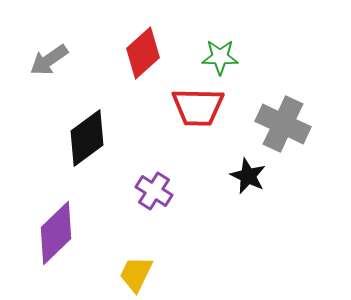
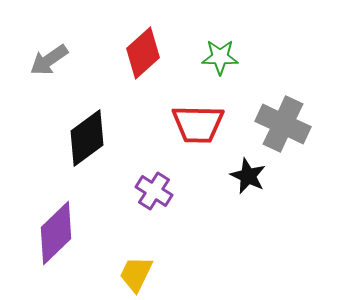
red trapezoid: moved 17 px down
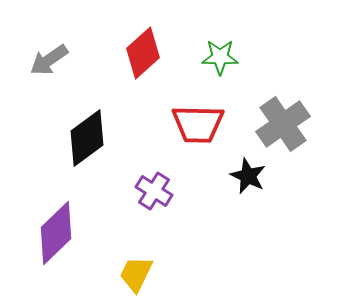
gray cross: rotated 30 degrees clockwise
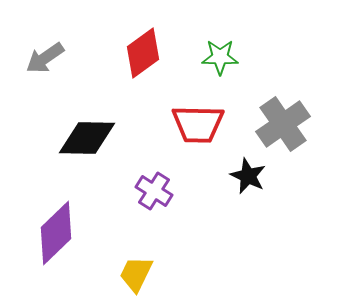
red diamond: rotated 6 degrees clockwise
gray arrow: moved 4 px left, 2 px up
black diamond: rotated 38 degrees clockwise
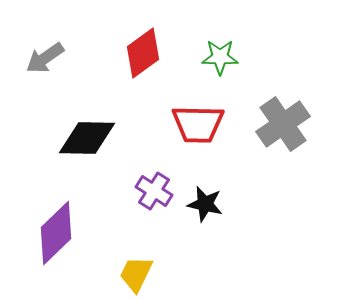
black star: moved 43 px left, 28 px down; rotated 12 degrees counterclockwise
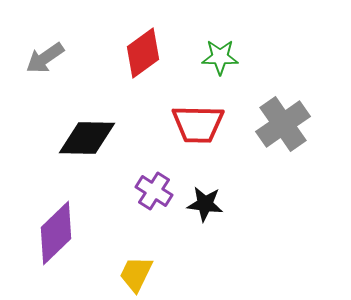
black star: rotated 6 degrees counterclockwise
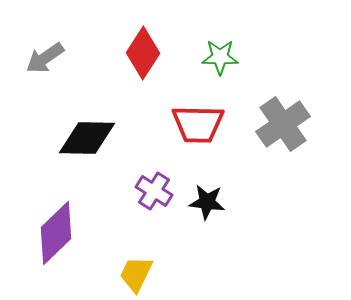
red diamond: rotated 21 degrees counterclockwise
black star: moved 2 px right, 2 px up
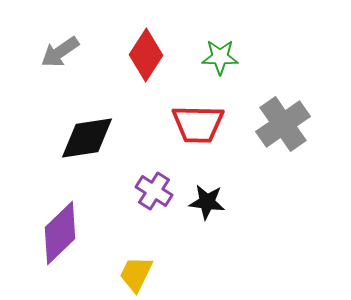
red diamond: moved 3 px right, 2 px down
gray arrow: moved 15 px right, 6 px up
black diamond: rotated 10 degrees counterclockwise
purple diamond: moved 4 px right
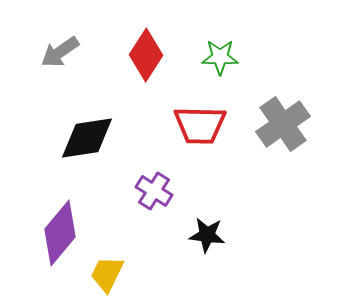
red trapezoid: moved 2 px right, 1 px down
black star: moved 33 px down
purple diamond: rotated 6 degrees counterclockwise
yellow trapezoid: moved 29 px left
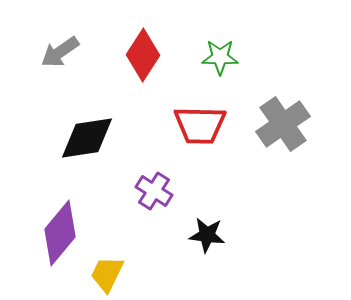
red diamond: moved 3 px left
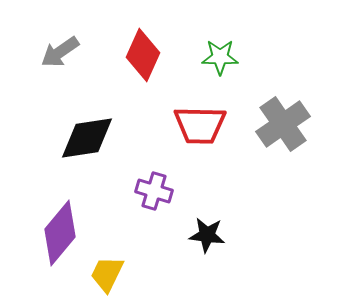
red diamond: rotated 9 degrees counterclockwise
purple cross: rotated 15 degrees counterclockwise
